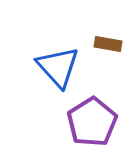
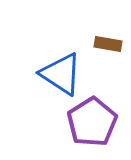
blue triangle: moved 3 px right, 7 px down; rotated 15 degrees counterclockwise
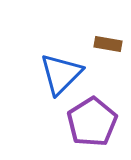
blue triangle: rotated 42 degrees clockwise
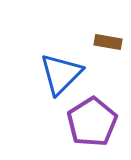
brown rectangle: moved 2 px up
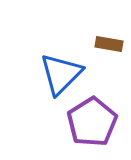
brown rectangle: moved 1 px right, 2 px down
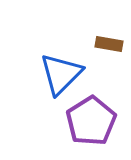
purple pentagon: moved 1 px left, 1 px up
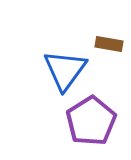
blue triangle: moved 4 px right, 4 px up; rotated 9 degrees counterclockwise
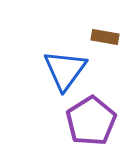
brown rectangle: moved 4 px left, 7 px up
